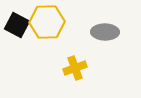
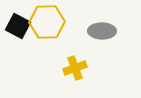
black square: moved 1 px right, 1 px down
gray ellipse: moved 3 px left, 1 px up
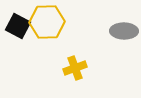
gray ellipse: moved 22 px right
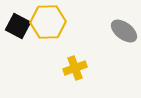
yellow hexagon: moved 1 px right
gray ellipse: rotated 36 degrees clockwise
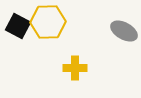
gray ellipse: rotated 8 degrees counterclockwise
yellow cross: rotated 20 degrees clockwise
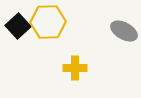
black square: rotated 20 degrees clockwise
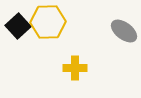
gray ellipse: rotated 8 degrees clockwise
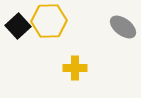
yellow hexagon: moved 1 px right, 1 px up
gray ellipse: moved 1 px left, 4 px up
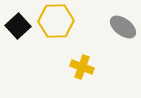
yellow hexagon: moved 7 px right
yellow cross: moved 7 px right, 1 px up; rotated 20 degrees clockwise
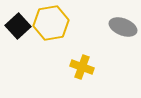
yellow hexagon: moved 5 px left, 2 px down; rotated 8 degrees counterclockwise
gray ellipse: rotated 16 degrees counterclockwise
